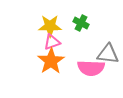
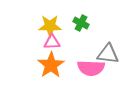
pink triangle: rotated 18 degrees clockwise
orange star: moved 4 px down
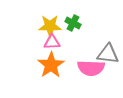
green cross: moved 8 px left
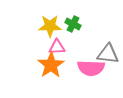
green cross: moved 1 px down
pink triangle: moved 5 px right, 5 px down
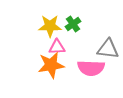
green cross: rotated 28 degrees clockwise
gray triangle: moved 5 px up
orange star: rotated 24 degrees clockwise
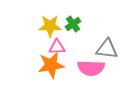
gray triangle: moved 1 px left
